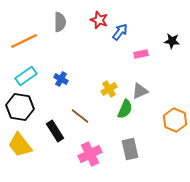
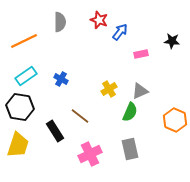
green semicircle: moved 5 px right, 3 px down
yellow trapezoid: moved 2 px left; rotated 124 degrees counterclockwise
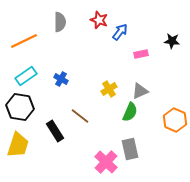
pink cross: moved 16 px right, 8 px down; rotated 20 degrees counterclockwise
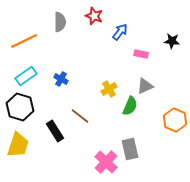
red star: moved 5 px left, 4 px up
pink rectangle: rotated 24 degrees clockwise
gray triangle: moved 5 px right, 5 px up
black hexagon: rotated 8 degrees clockwise
green semicircle: moved 6 px up
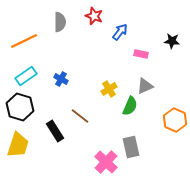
gray rectangle: moved 1 px right, 2 px up
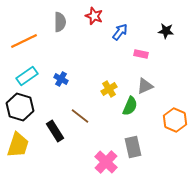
black star: moved 6 px left, 10 px up
cyan rectangle: moved 1 px right
gray rectangle: moved 2 px right
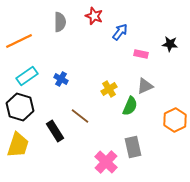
black star: moved 4 px right, 13 px down
orange line: moved 5 px left
orange hexagon: rotated 10 degrees clockwise
